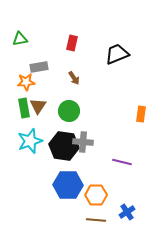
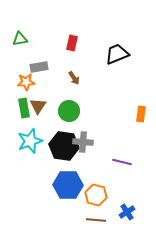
orange hexagon: rotated 15 degrees clockwise
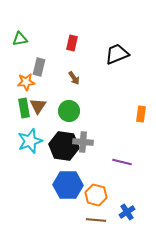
gray rectangle: rotated 66 degrees counterclockwise
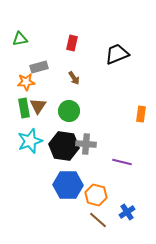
gray rectangle: rotated 60 degrees clockwise
gray cross: moved 3 px right, 2 px down
brown line: moved 2 px right; rotated 36 degrees clockwise
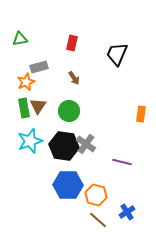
black trapezoid: rotated 45 degrees counterclockwise
orange star: rotated 18 degrees counterclockwise
gray cross: rotated 30 degrees clockwise
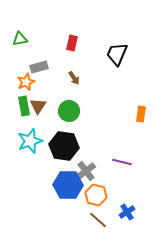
green rectangle: moved 2 px up
gray cross: moved 27 px down; rotated 18 degrees clockwise
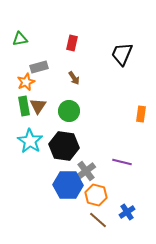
black trapezoid: moved 5 px right
cyan star: rotated 20 degrees counterclockwise
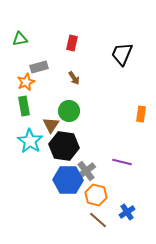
brown triangle: moved 13 px right, 19 px down
blue hexagon: moved 5 px up
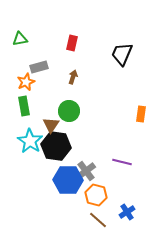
brown arrow: moved 1 px left, 1 px up; rotated 128 degrees counterclockwise
black hexagon: moved 8 px left
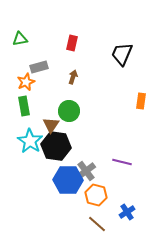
orange rectangle: moved 13 px up
brown line: moved 1 px left, 4 px down
